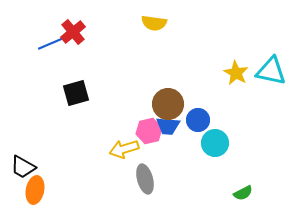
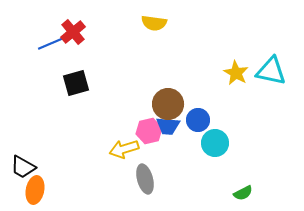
black square: moved 10 px up
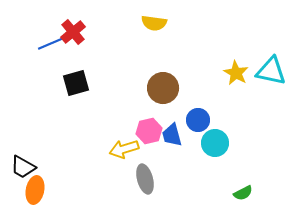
brown circle: moved 5 px left, 16 px up
blue trapezoid: moved 4 px right, 9 px down; rotated 70 degrees clockwise
